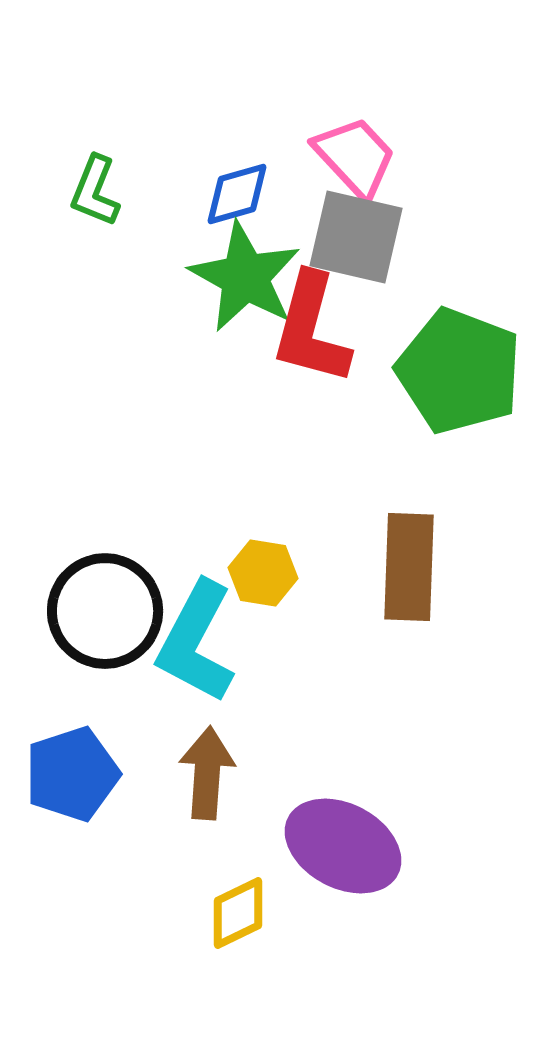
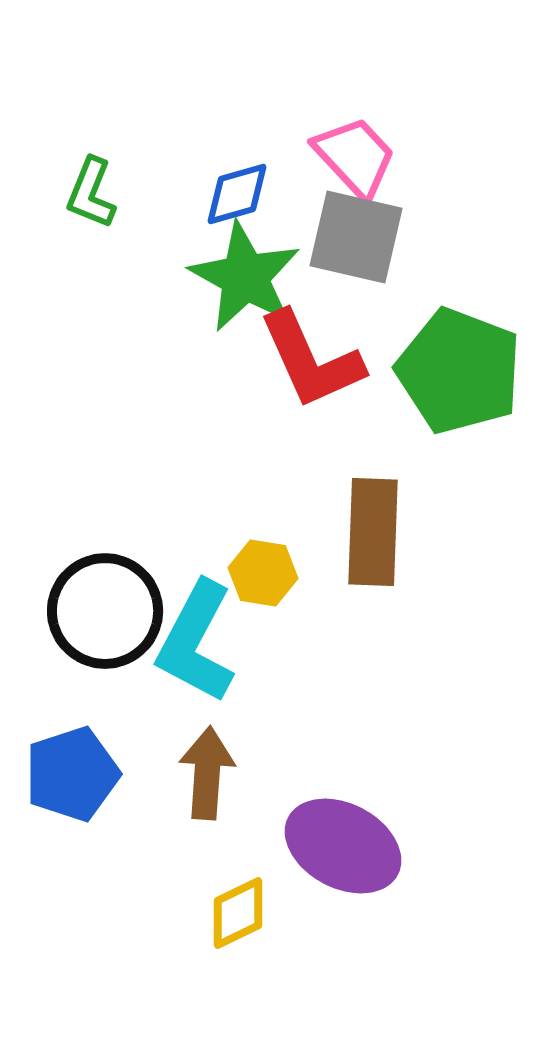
green L-shape: moved 4 px left, 2 px down
red L-shape: moved 31 px down; rotated 39 degrees counterclockwise
brown rectangle: moved 36 px left, 35 px up
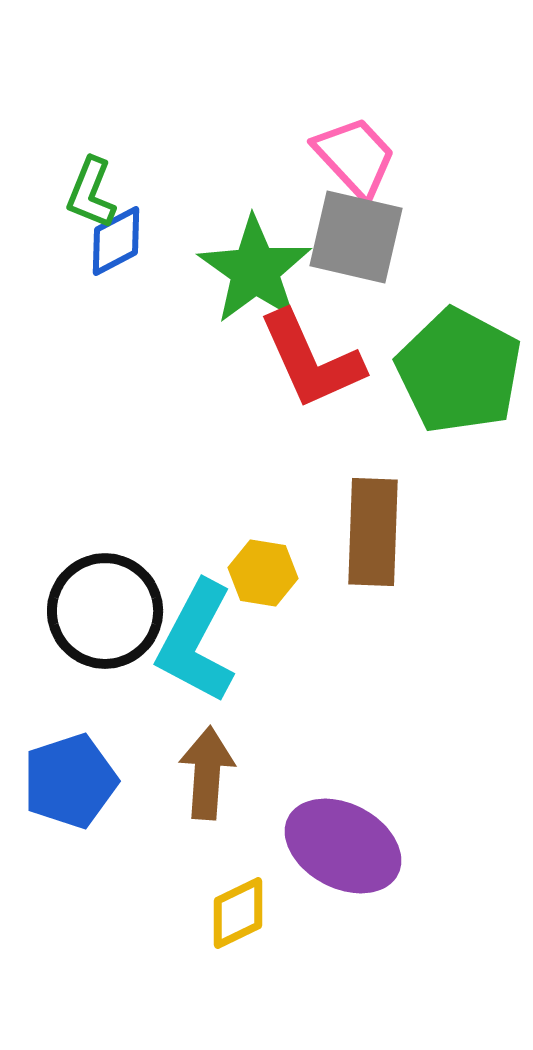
blue diamond: moved 121 px left, 47 px down; rotated 12 degrees counterclockwise
green star: moved 10 px right, 7 px up; rotated 6 degrees clockwise
green pentagon: rotated 7 degrees clockwise
blue pentagon: moved 2 px left, 7 px down
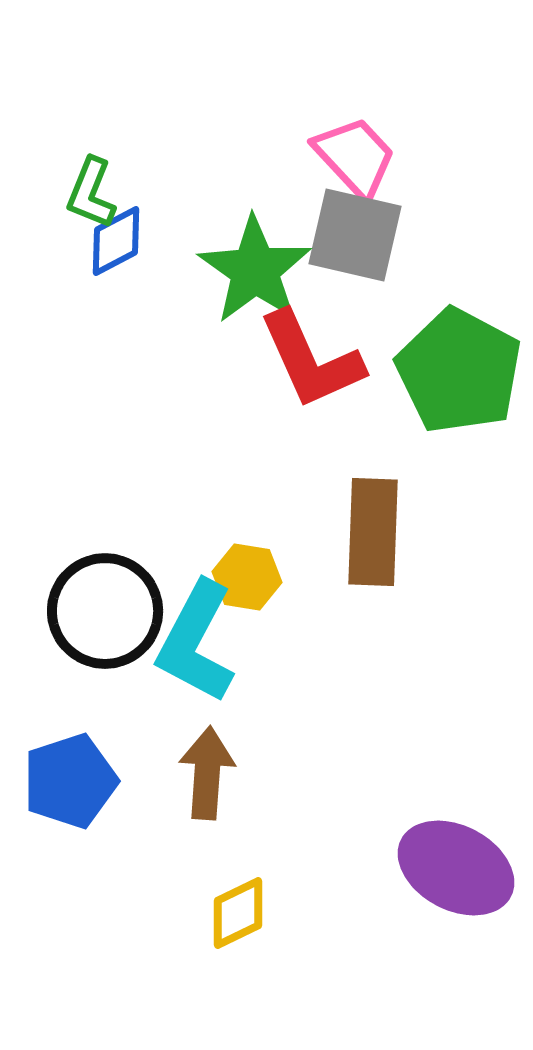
gray square: moved 1 px left, 2 px up
yellow hexagon: moved 16 px left, 4 px down
purple ellipse: moved 113 px right, 22 px down
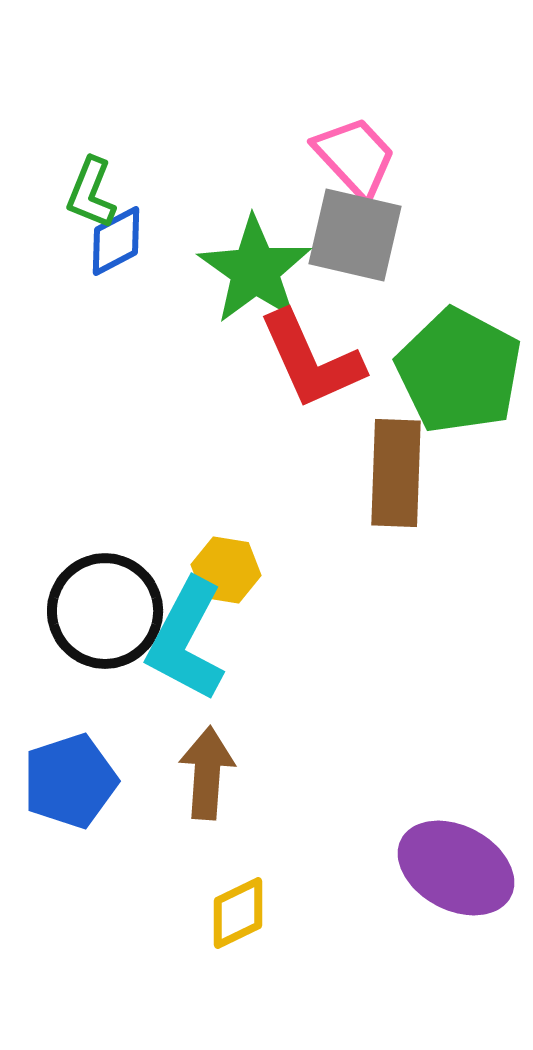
brown rectangle: moved 23 px right, 59 px up
yellow hexagon: moved 21 px left, 7 px up
cyan L-shape: moved 10 px left, 2 px up
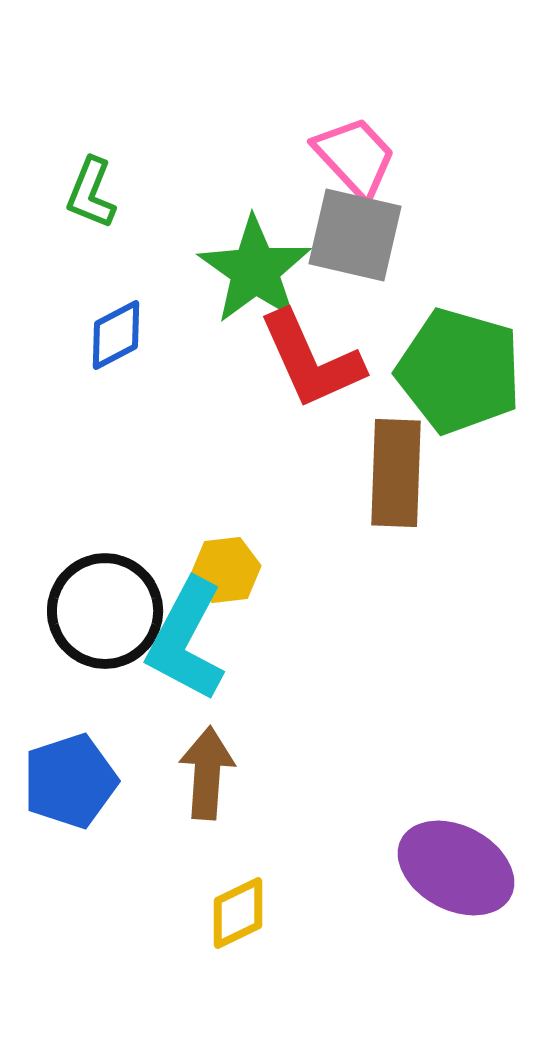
blue diamond: moved 94 px down
green pentagon: rotated 12 degrees counterclockwise
yellow hexagon: rotated 16 degrees counterclockwise
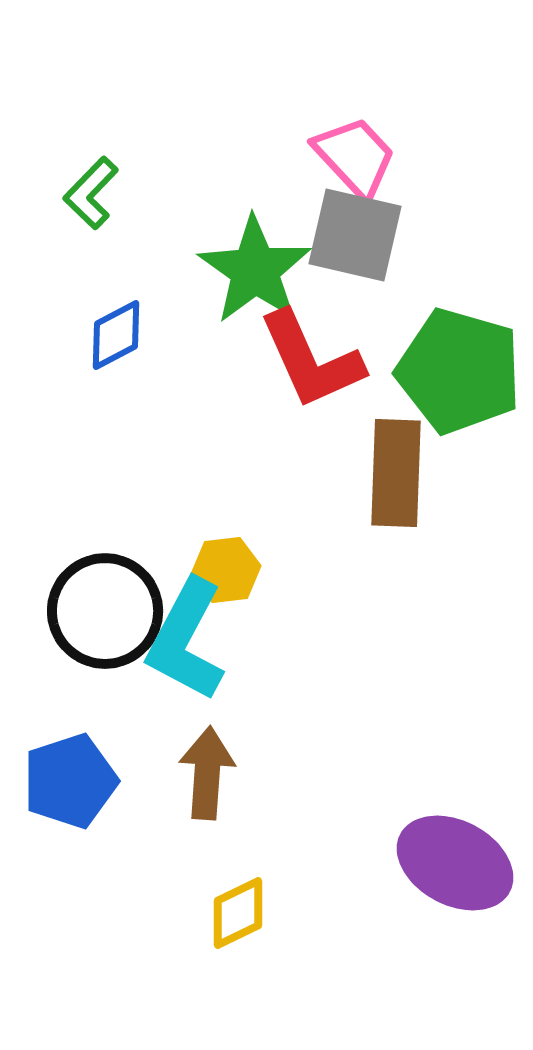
green L-shape: rotated 22 degrees clockwise
purple ellipse: moved 1 px left, 5 px up
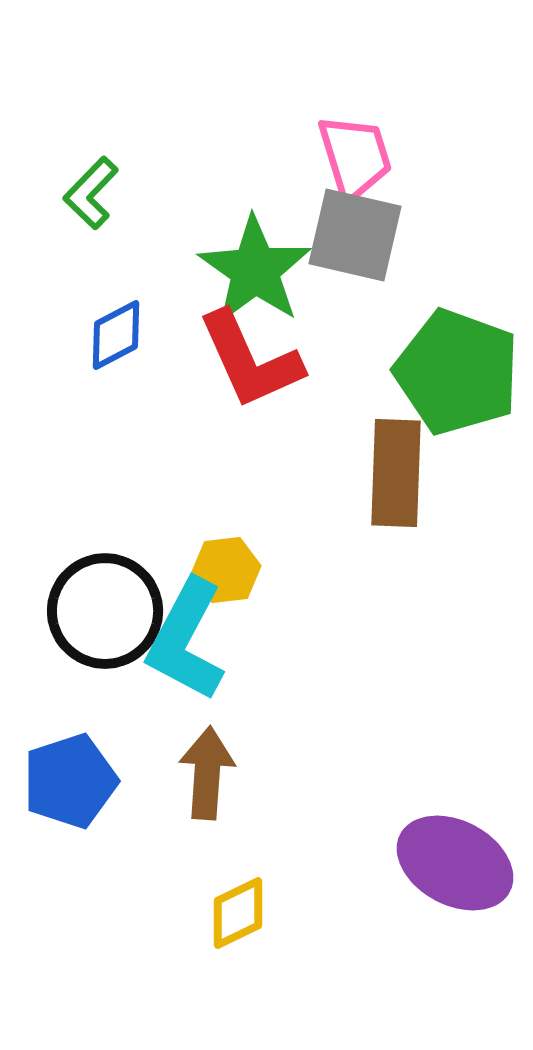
pink trapezoid: rotated 26 degrees clockwise
red L-shape: moved 61 px left
green pentagon: moved 2 px left, 1 px down; rotated 4 degrees clockwise
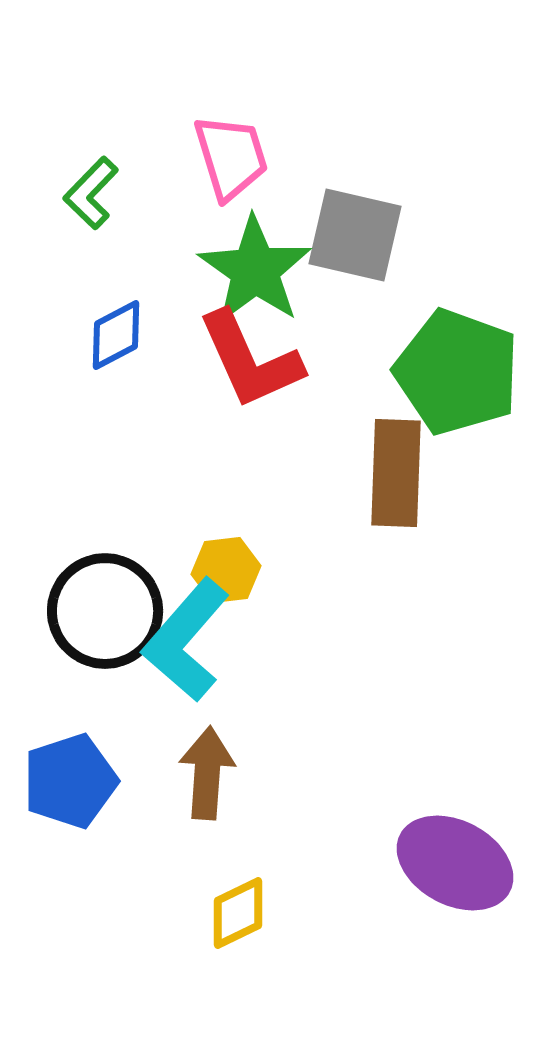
pink trapezoid: moved 124 px left
cyan L-shape: rotated 13 degrees clockwise
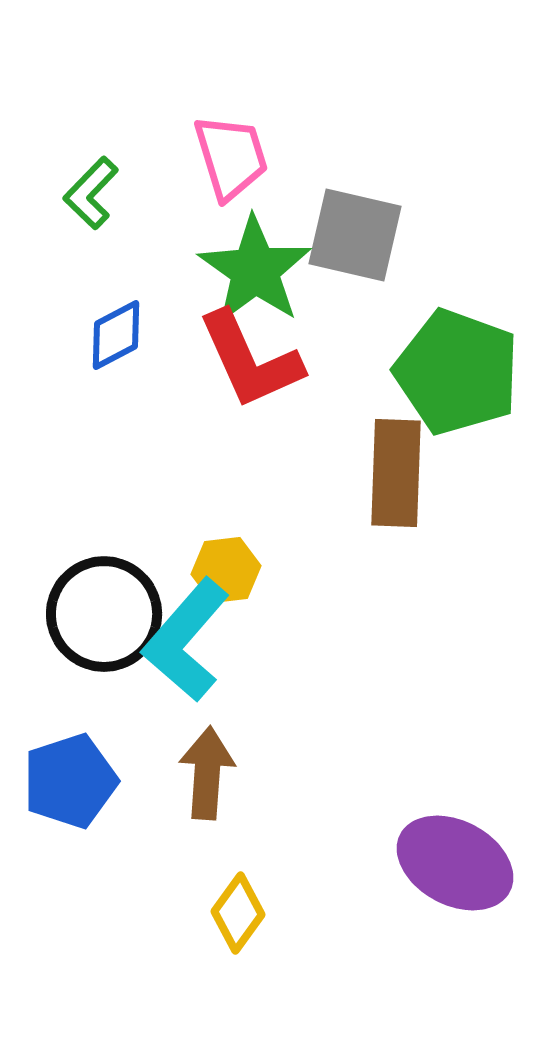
black circle: moved 1 px left, 3 px down
yellow diamond: rotated 28 degrees counterclockwise
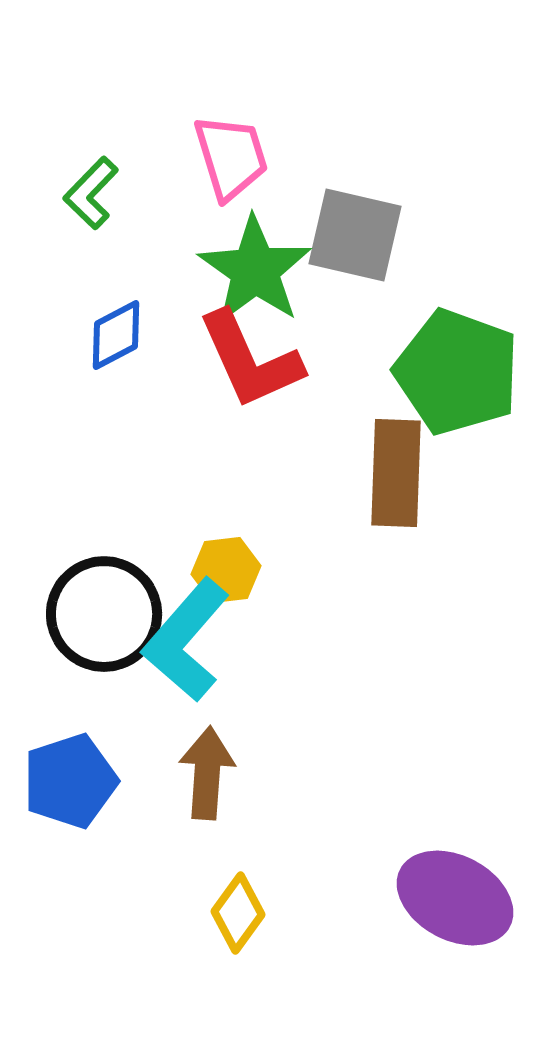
purple ellipse: moved 35 px down
